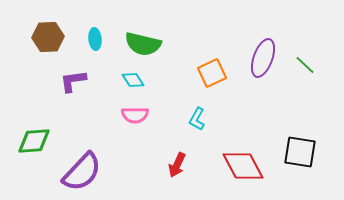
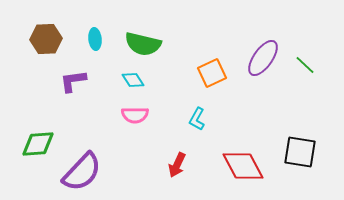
brown hexagon: moved 2 px left, 2 px down
purple ellipse: rotated 15 degrees clockwise
green diamond: moved 4 px right, 3 px down
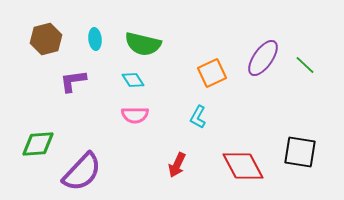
brown hexagon: rotated 12 degrees counterclockwise
cyan L-shape: moved 1 px right, 2 px up
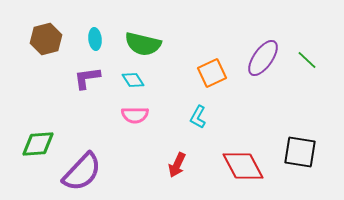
green line: moved 2 px right, 5 px up
purple L-shape: moved 14 px right, 3 px up
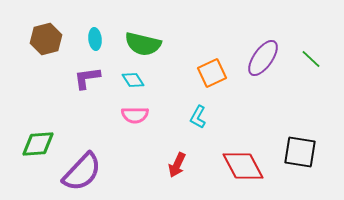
green line: moved 4 px right, 1 px up
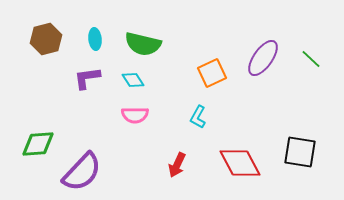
red diamond: moved 3 px left, 3 px up
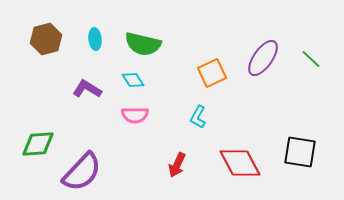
purple L-shape: moved 11 px down; rotated 40 degrees clockwise
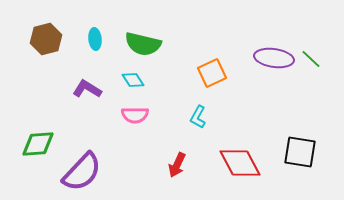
purple ellipse: moved 11 px right; rotated 63 degrees clockwise
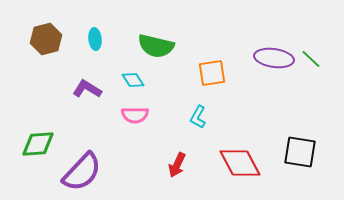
green semicircle: moved 13 px right, 2 px down
orange square: rotated 16 degrees clockwise
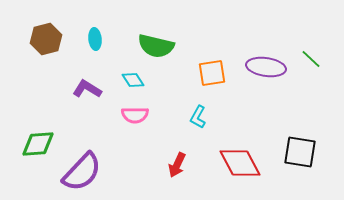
purple ellipse: moved 8 px left, 9 px down
